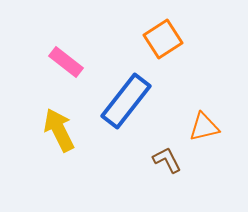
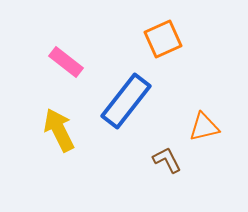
orange square: rotated 9 degrees clockwise
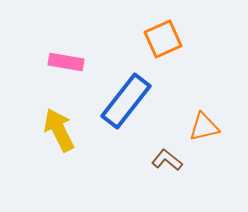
pink rectangle: rotated 28 degrees counterclockwise
brown L-shape: rotated 24 degrees counterclockwise
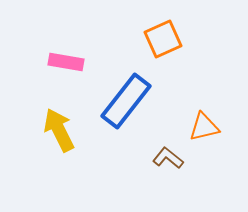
brown L-shape: moved 1 px right, 2 px up
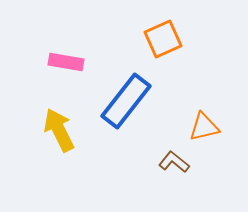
brown L-shape: moved 6 px right, 4 px down
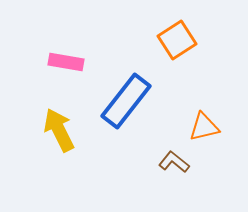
orange square: moved 14 px right, 1 px down; rotated 9 degrees counterclockwise
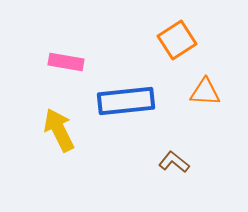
blue rectangle: rotated 46 degrees clockwise
orange triangle: moved 1 px right, 35 px up; rotated 16 degrees clockwise
